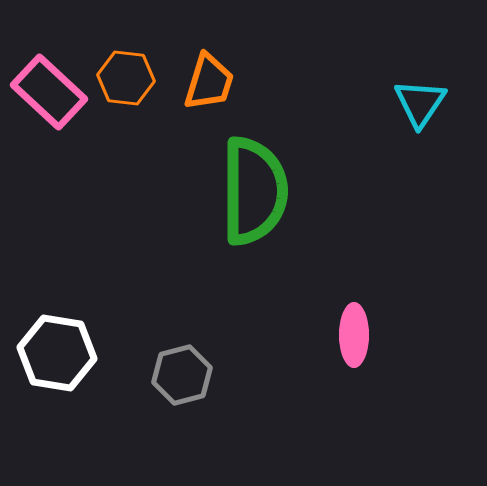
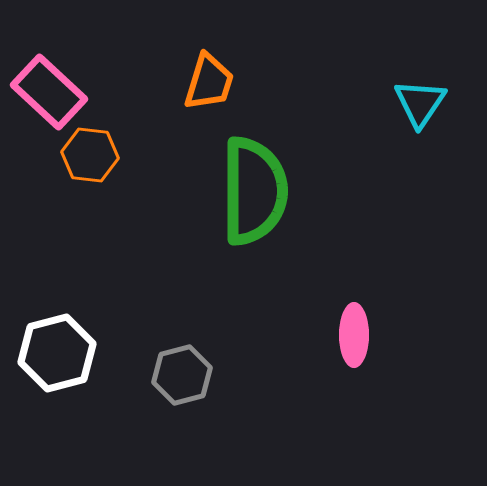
orange hexagon: moved 36 px left, 77 px down
white hexagon: rotated 24 degrees counterclockwise
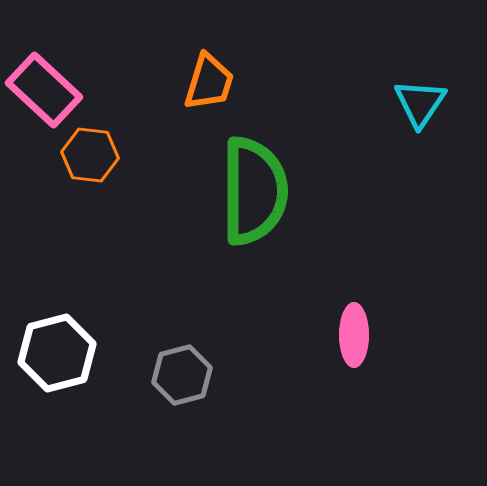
pink rectangle: moved 5 px left, 2 px up
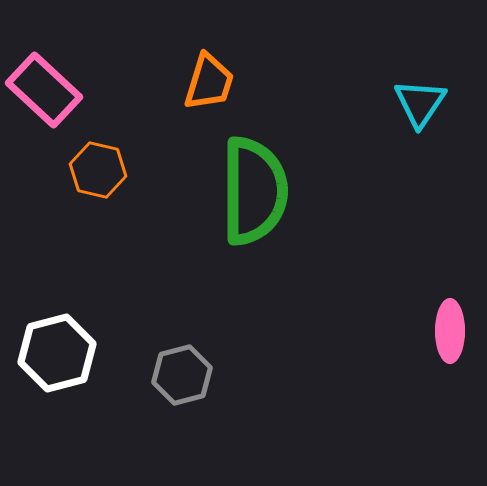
orange hexagon: moved 8 px right, 15 px down; rotated 6 degrees clockwise
pink ellipse: moved 96 px right, 4 px up
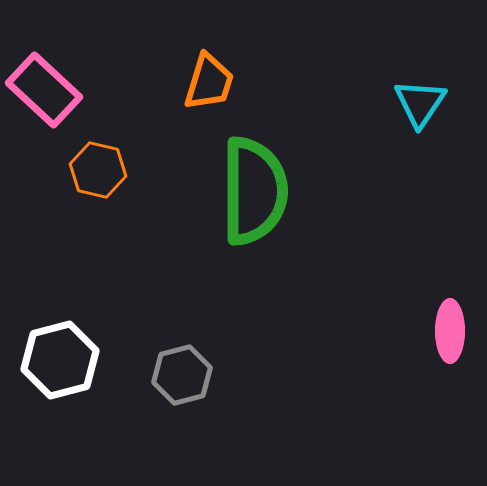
white hexagon: moved 3 px right, 7 px down
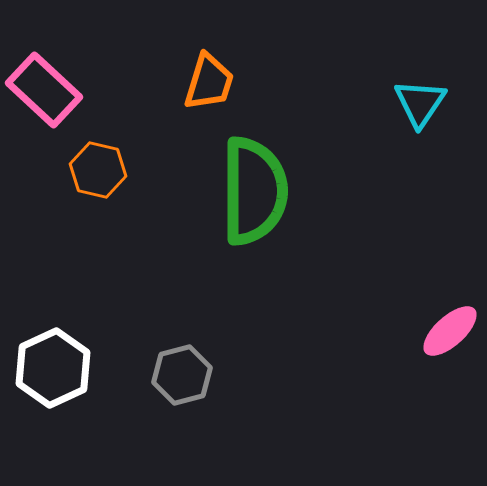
pink ellipse: rotated 48 degrees clockwise
white hexagon: moved 7 px left, 8 px down; rotated 10 degrees counterclockwise
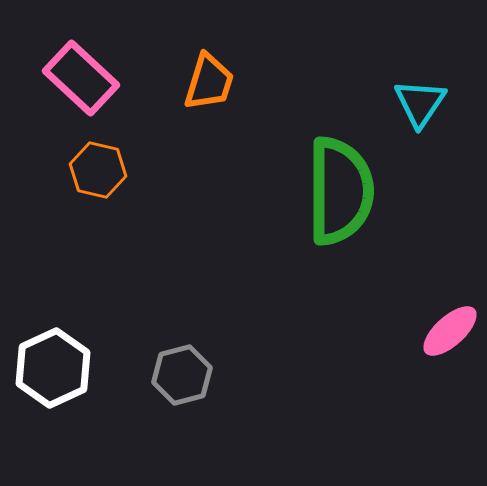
pink rectangle: moved 37 px right, 12 px up
green semicircle: moved 86 px right
